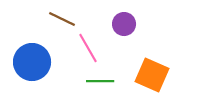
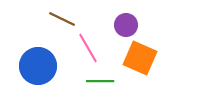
purple circle: moved 2 px right, 1 px down
blue circle: moved 6 px right, 4 px down
orange square: moved 12 px left, 17 px up
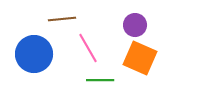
brown line: rotated 32 degrees counterclockwise
purple circle: moved 9 px right
blue circle: moved 4 px left, 12 px up
green line: moved 1 px up
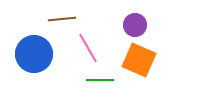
orange square: moved 1 px left, 2 px down
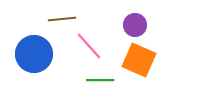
pink line: moved 1 px right, 2 px up; rotated 12 degrees counterclockwise
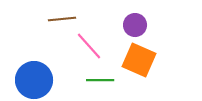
blue circle: moved 26 px down
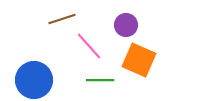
brown line: rotated 12 degrees counterclockwise
purple circle: moved 9 px left
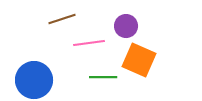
purple circle: moved 1 px down
pink line: moved 3 px up; rotated 56 degrees counterclockwise
green line: moved 3 px right, 3 px up
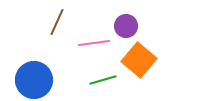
brown line: moved 5 px left, 3 px down; rotated 48 degrees counterclockwise
pink line: moved 5 px right
orange square: rotated 16 degrees clockwise
green line: moved 3 px down; rotated 16 degrees counterclockwise
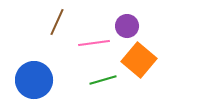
purple circle: moved 1 px right
